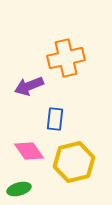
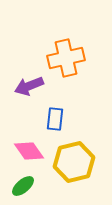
green ellipse: moved 4 px right, 3 px up; rotated 25 degrees counterclockwise
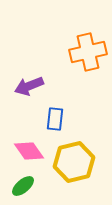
orange cross: moved 22 px right, 6 px up
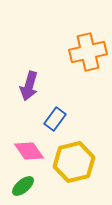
purple arrow: rotated 52 degrees counterclockwise
blue rectangle: rotated 30 degrees clockwise
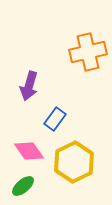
yellow hexagon: rotated 12 degrees counterclockwise
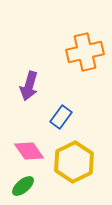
orange cross: moved 3 px left
blue rectangle: moved 6 px right, 2 px up
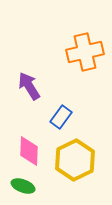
purple arrow: rotated 132 degrees clockwise
pink diamond: rotated 36 degrees clockwise
yellow hexagon: moved 1 px right, 2 px up
green ellipse: rotated 60 degrees clockwise
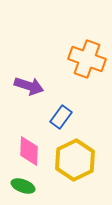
orange cross: moved 2 px right, 7 px down; rotated 33 degrees clockwise
purple arrow: rotated 140 degrees clockwise
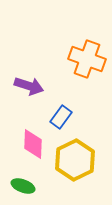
pink diamond: moved 4 px right, 7 px up
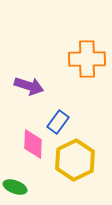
orange cross: rotated 21 degrees counterclockwise
blue rectangle: moved 3 px left, 5 px down
green ellipse: moved 8 px left, 1 px down
